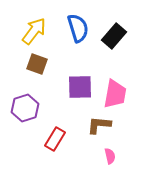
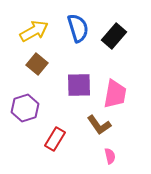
yellow arrow: rotated 24 degrees clockwise
brown square: rotated 20 degrees clockwise
purple square: moved 1 px left, 2 px up
brown L-shape: rotated 130 degrees counterclockwise
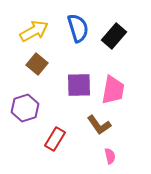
pink trapezoid: moved 2 px left, 4 px up
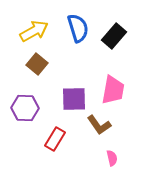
purple square: moved 5 px left, 14 px down
purple hexagon: rotated 20 degrees clockwise
pink semicircle: moved 2 px right, 2 px down
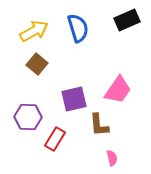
black rectangle: moved 13 px right, 16 px up; rotated 25 degrees clockwise
pink trapezoid: moved 5 px right; rotated 24 degrees clockwise
purple square: rotated 12 degrees counterclockwise
purple hexagon: moved 3 px right, 9 px down
brown L-shape: rotated 30 degrees clockwise
